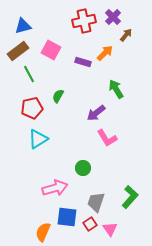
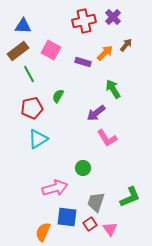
blue triangle: rotated 18 degrees clockwise
brown arrow: moved 10 px down
green arrow: moved 3 px left
green L-shape: rotated 25 degrees clockwise
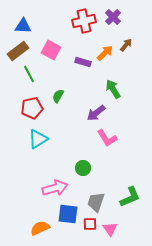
blue square: moved 1 px right, 3 px up
red square: rotated 32 degrees clockwise
orange semicircle: moved 3 px left, 4 px up; rotated 42 degrees clockwise
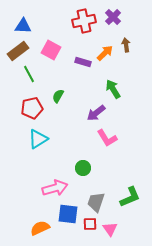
brown arrow: rotated 48 degrees counterclockwise
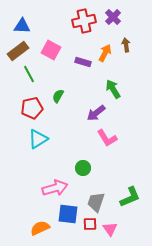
blue triangle: moved 1 px left
orange arrow: rotated 18 degrees counterclockwise
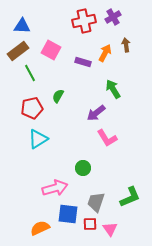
purple cross: rotated 14 degrees clockwise
green line: moved 1 px right, 1 px up
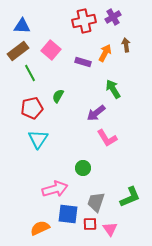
pink square: rotated 12 degrees clockwise
cyan triangle: rotated 25 degrees counterclockwise
pink arrow: moved 1 px down
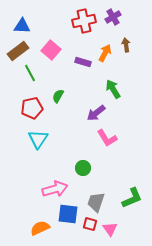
green L-shape: moved 2 px right, 1 px down
red square: rotated 16 degrees clockwise
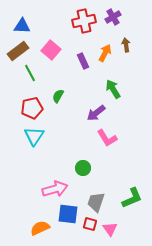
purple rectangle: moved 1 px up; rotated 49 degrees clockwise
cyan triangle: moved 4 px left, 3 px up
